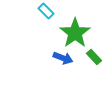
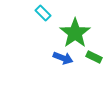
cyan rectangle: moved 3 px left, 2 px down
green rectangle: rotated 21 degrees counterclockwise
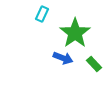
cyan rectangle: moved 1 px left, 1 px down; rotated 70 degrees clockwise
green rectangle: moved 7 px down; rotated 21 degrees clockwise
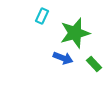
cyan rectangle: moved 2 px down
green star: rotated 20 degrees clockwise
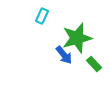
green star: moved 2 px right, 5 px down
blue arrow: moved 1 px right, 3 px up; rotated 30 degrees clockwise
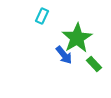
green star: rotated 16 degrees counterclockwise
